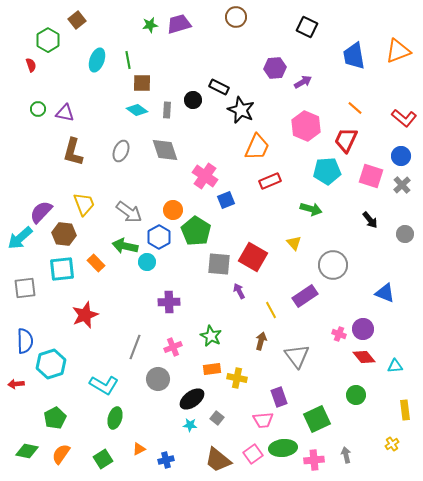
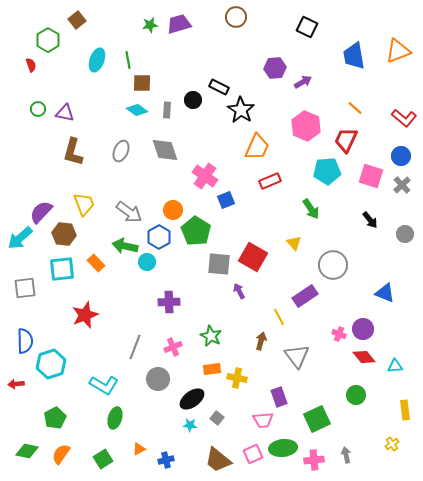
black star at (241, 110): rotated 8 degrees clockwise
green arrow at (311, 209): rotated 40 degrees clockwise
yellow line at (271, 310): moved 8 px right, 7 px down
pink square at (253, 454): rotated 12 degrees clockwise
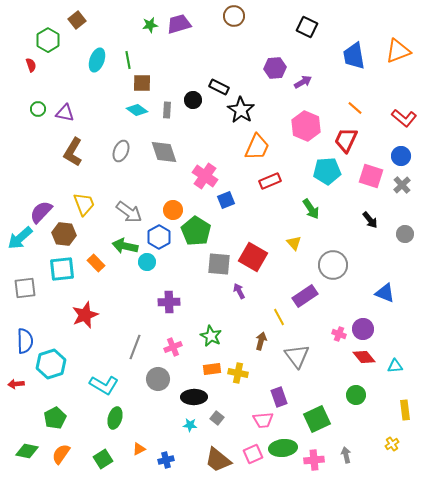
brown circle at (236, 17): moved 2 px left, 1 px up
gray diamond at (165, 150): moved 1 px left, 2 px down
brown L-shape at (73, 152): rotated 16 degrees clockwise
yellow cross at (237, 378): moved 1 px right, 5 px up
black ellipse at (192, 399): moved 2 px right, 2 px up; rotated 35 degrees clockwise
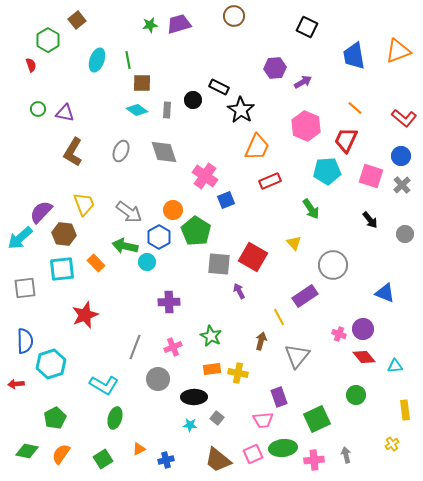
gray triangle at (297, 356): rotated 16 degrees clockwise
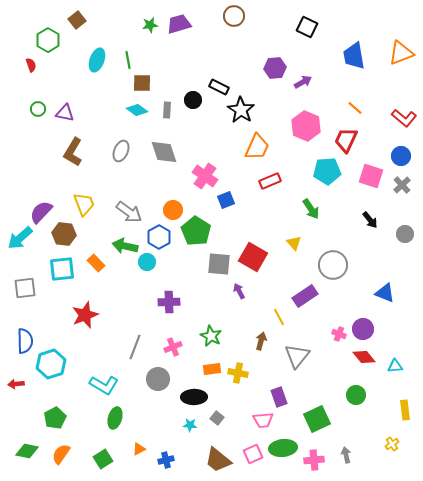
orange triangle at (398, 51): moved 3 px right, 2 px down
